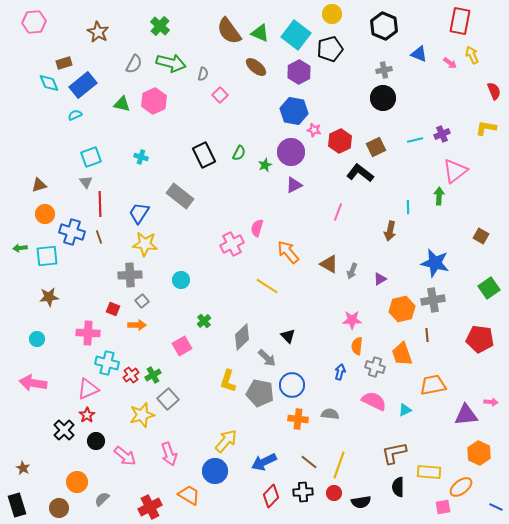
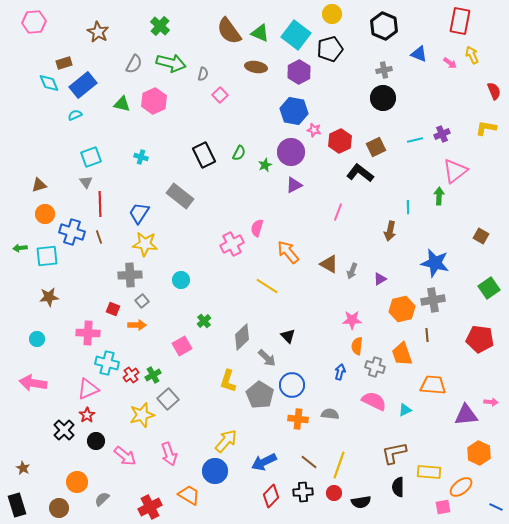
brown ellipse at (256, 67): rotated 30 degrees counterclockwise
orange trapezoid at (433, 385): rotated 16 degrees clockwise
gray pentagon at (260, 393): moved 2 px down; rotated 20 degrees clockwise
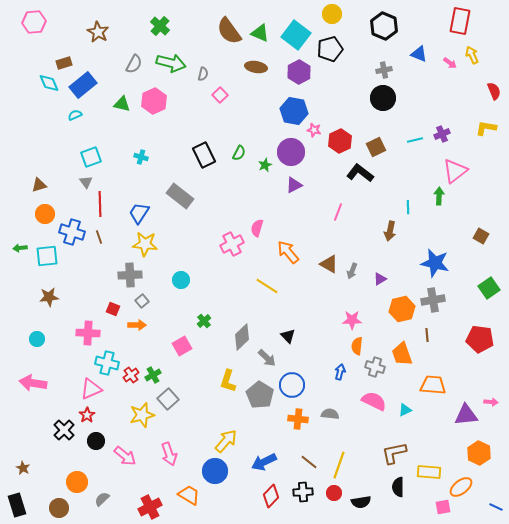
pink triangle at (88, 389): moved 3 px right
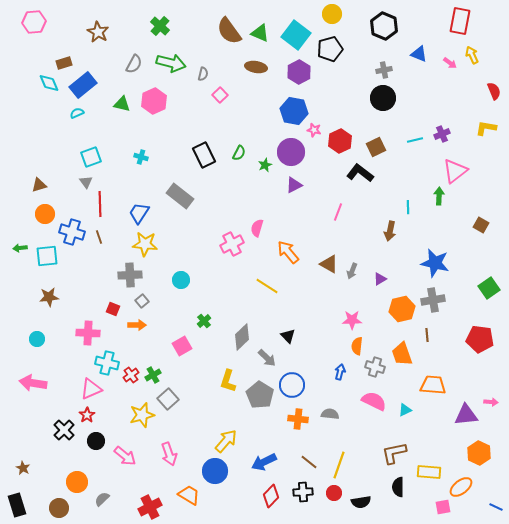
cyan semicircle at (75, 115): moved 2 px right, 2 px up
brown square at (481, 236): moved 11 px up
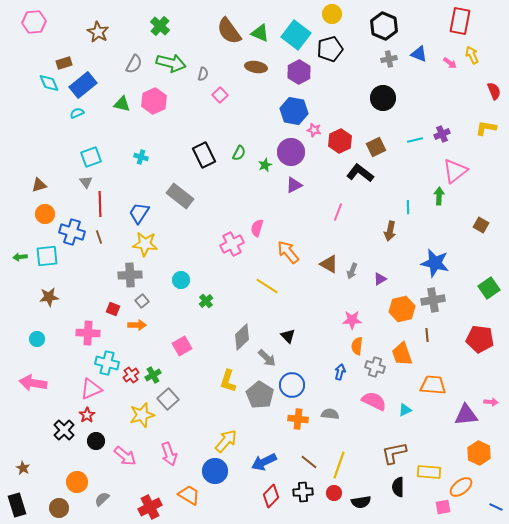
gray cross at (384, 70): moved 5 px right, 11 px up
green arrow at (20, 248): moved 9 px down
green cross at (204, 321): moved 2 px right, 20 px up
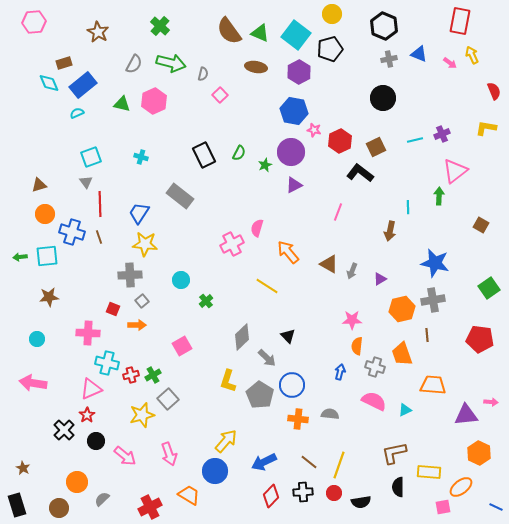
red cross at (131, 375): rotated 21 degrees clockwise
